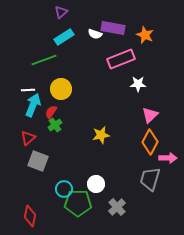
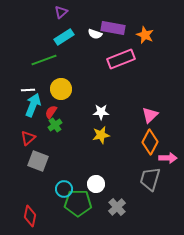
white star: moved 37 px left, 28 px down
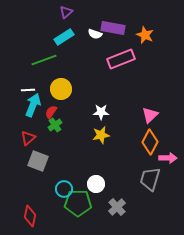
purple triangle: moved 5 px right
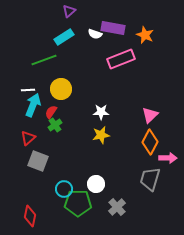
purple triangle: moved 3 px right, 1 px up
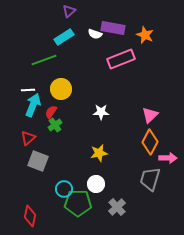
yellow star: moved 2 px left, 18 px down
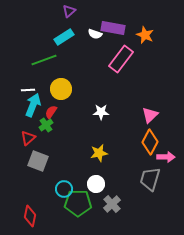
pink rectangle: rotated 32 degrees counterclockwise
green cross: moved 9 px left
pink arrow: moved 2 px left, 1 px up
gray cross: moved 5 px left, 3 px up
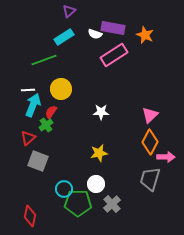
pink rectangle: moved 7 px left, 4 px up; rotated 20 degrees clockwise
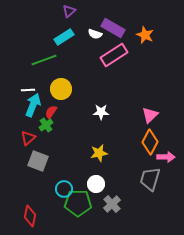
purple rectangle: rotated 20 degrees clockwise
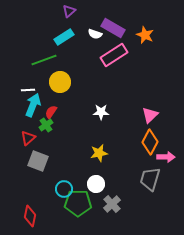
yellow circle: moved 1 px left, 7 px up
